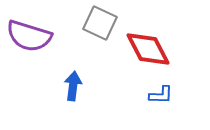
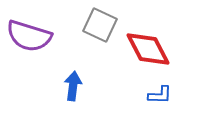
gray square: moved 2 px down
blue L-shape: moved 1 px left
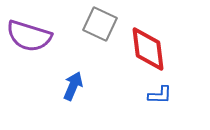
gray square: moved 1 px up
red diamond: rotated 21 degrees clockwise
blue arrow: rotated 16 degrees clockwise
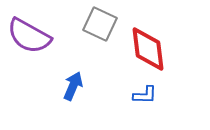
purple semicircle: rotated 12 degrees clockwise
blue L-shape: moved 15 px left
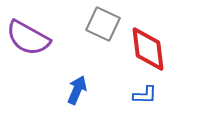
gray square: moved 3 px right
purple semicircle: moved 1 px left, 2 px down
blue arrow: moved 4 px right, 4 px down
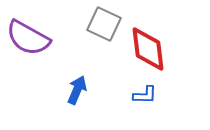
gray square: moved 1 px right
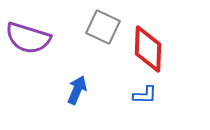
gray square: moved 1 px left, 3 px down
purple semicircle: rotated 12 degrees counterclockwise
red diamond: rotated 9 degrees clockwise
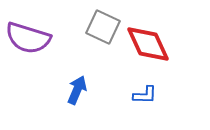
red diamond: moved 5 px up; rotated 27 degrees counterclockwise
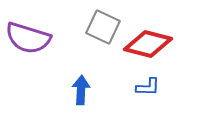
red diamond: rotated 51 degrees counterclockwise
blue arrow: moved 4 px right; rotated 20 degrees counterclockwise
blue L-shape: moved 3 px right, 8 px up
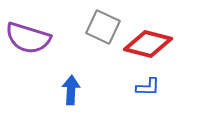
blue arrow: moved 10 px left
